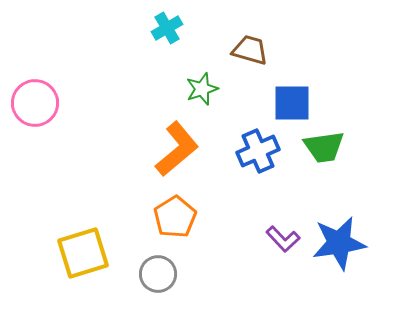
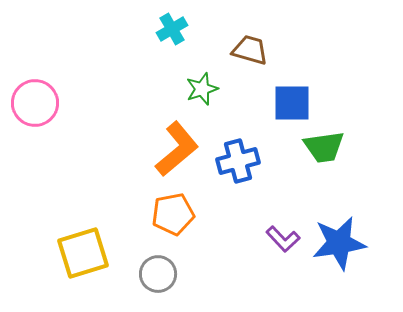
cyan cross: moved 5 px right, 1 px down
blue cross: moved 20 px left, 10 px down; rotated 9 degrees clockwise
orange pentagon: moved 2 px left, 3 px up; rotated 21 degrees clockwise
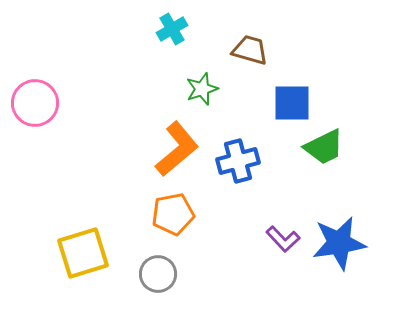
green trapezoid: rotated 18 degrees counterclockwise
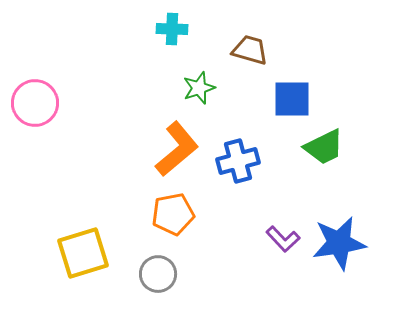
cyan cross: rotated 32 degrees clockwise
green star: moved 3 px left, 1 px up
blue square: moved 4 px up
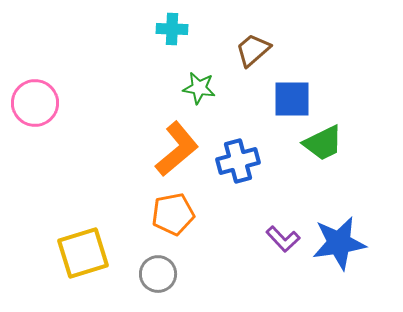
brown trapezoid: moved 3 px right; rotated 57 degrees counterclockwise
green star: rotated 28 degrees clockwise
green trapezoid: moved 1 px left, 4 px up
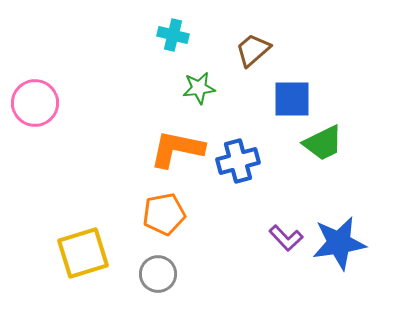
cyan cross: moved 1 px right, 6 px down; rotated 12 degrees clockwise
green star: rotated 16 degrees counterclockwise
orange L-shape: rotated 128 degrees counterclockwise
orange pentagon: moved 9 px left
purple L-shape: moved 3 px right, 1 px up
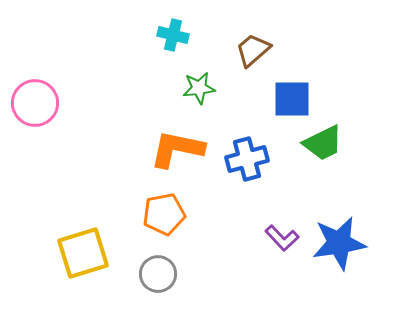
blue cross: moved 9 px right, 2 px up
purple L-shape: moved 4 px left
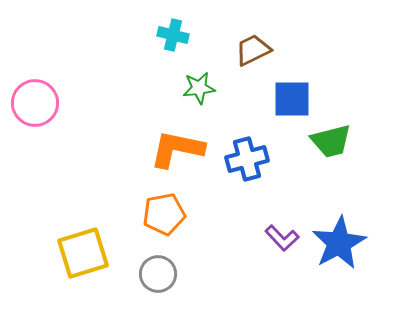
brown trapezoid: rotated 15 degrees clockwise
green trapezoid: moved 8 px right, 2 px up; rotated 12 degrees clockwise
blue star: rotated 20 degrees counterclockwise
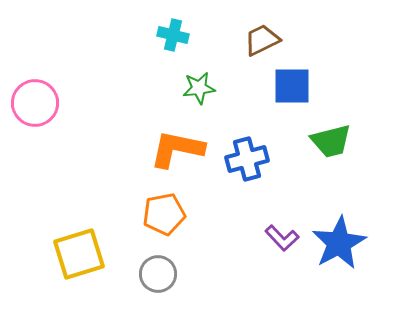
brown trapezoid: moved 9 px right, 10 px up
blue square: moved 13 px up
yellow square: moved 4 px left, 1 px down
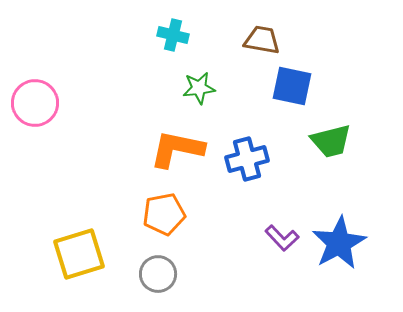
brown trapezoid: rotated 36 degrees clockwise
blue square: rotated 12 degrees clockwise
